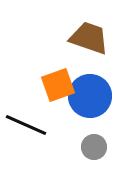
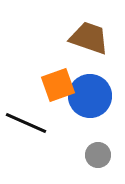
black line: moved 2 px up
gray circle: moved 4 px right, 8 px down
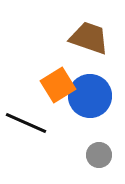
orange square: rotated 12 degrees counterclockwise
gray circle: moved 1 px right
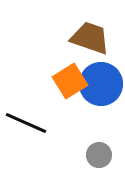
brown trapezoid: moved 1 px right
orange square: moved 12 px right, 4 px up
blue circle: moved 11 px right, 12 px up
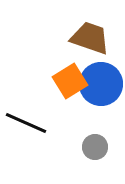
gray circle: moved 4 px left, 8 px up
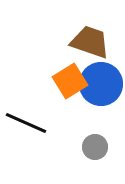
brown trapezoid: moved 4 px down
